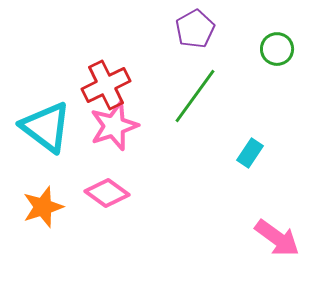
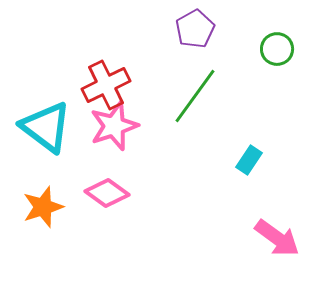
cyan rectangle: moved 1 px left, 7 px down
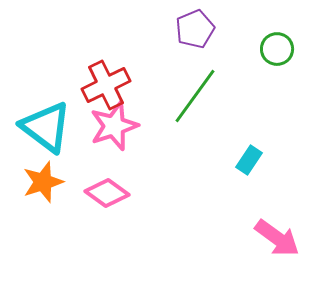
purple pentagon: rotated 6 degrees clockwise
orange star: moved 25 px up
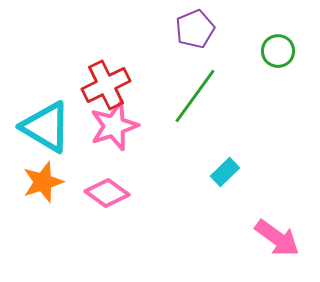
green circle: moved 1 px right, 2 px down
cyan triangle: rotated 6 degrees counterclockwise
cyan rectangle: moved 24 px left, 12 px down; rotated 12 degrees clockwise
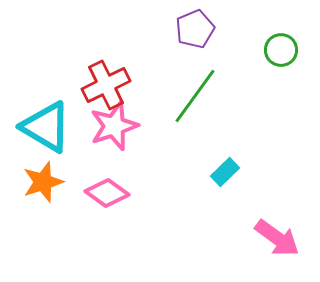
green circle: moved 3 px right, 1 px up
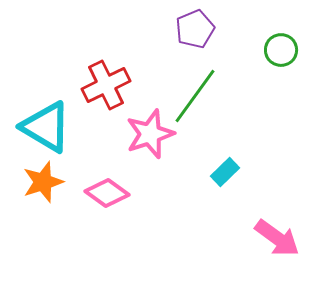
pink star: moved 36 px right, 8 px down
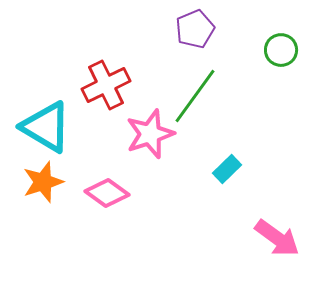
cyan rectangle: moved 2 px right, 3 px up
